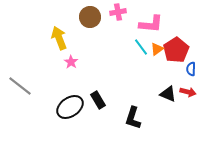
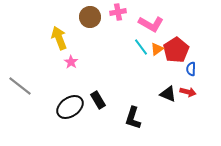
pink L-shape: rotated 25 degrees clockwise
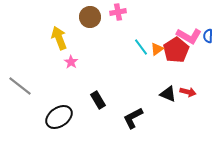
pink L-shape: moved 38 px right, 12 px down
blue semicircle: moved 17 px right, 33 px up
black ellipse: moved 11 px left, 10 px down
black L-shape: rotated 45 degrees clockwise
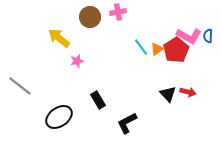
yellow arrow: rotated 30 degrees counterclockwise
pink star: moved 6 px right, 1 px up; rotated 24 degrees clockwise
black triangle: rotated 24 degrees clockwise
black L-shape: moved 6 px left, 5 px down
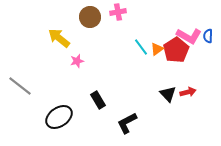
red arrow: rotated 28 degrees counterclockwise
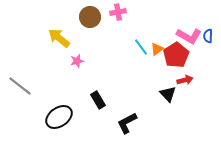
red pentagon: moved 5 px down
red arrow: moved 3 px left, 12 px up
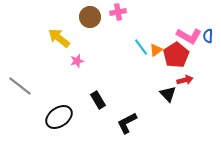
orange triangle: moved 1 px left, 1 px down
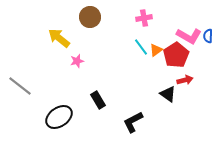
pink cross: moved 26 px right, 6 px down
black triangle: rotated 12 degrees counterclockwise
black L-shape: moved 6 px right, 1 px up
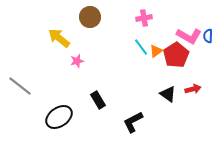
orange triangle: moved 1 px down
red arrow: moved 8 px right, 9 px down
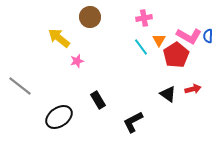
orange triangle: moved 3 px right, 11 px up; rotated 24 degrees counterclockwise
